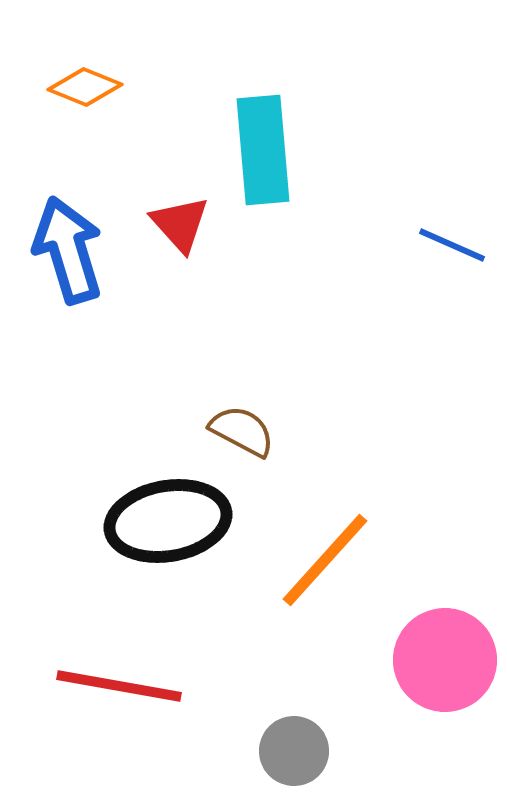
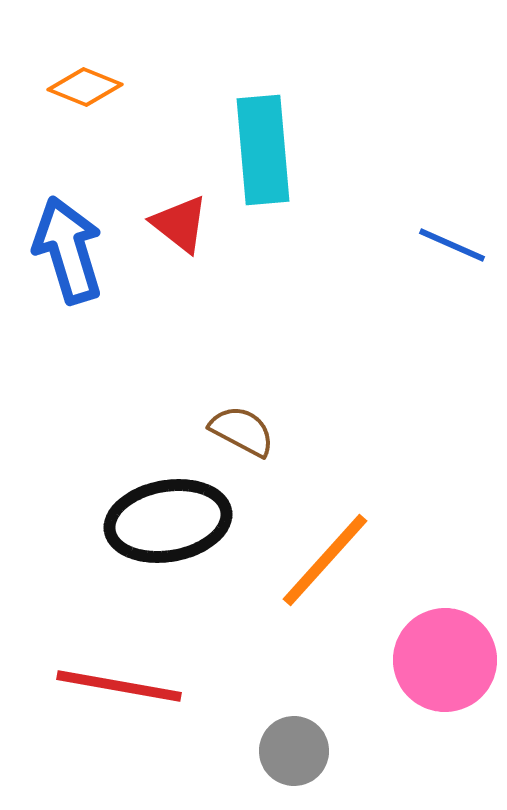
red triangle: rotated 10 degrees counterclockwise
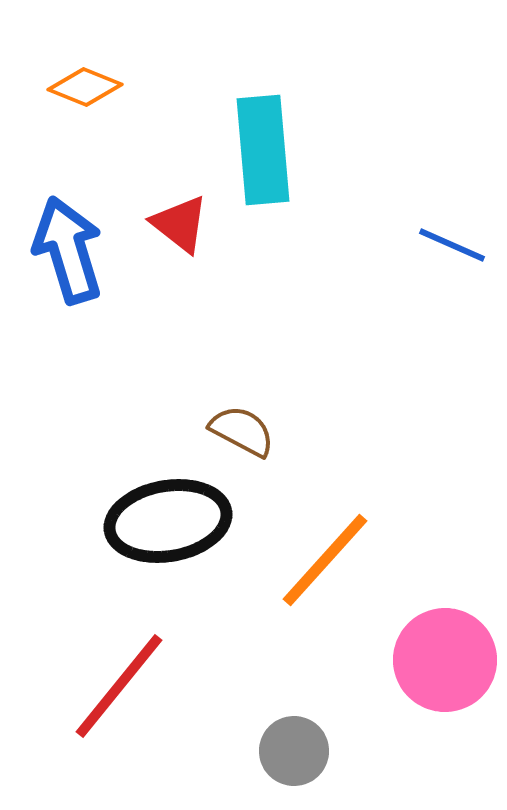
red line: rotated 61 degrees counterclockwise
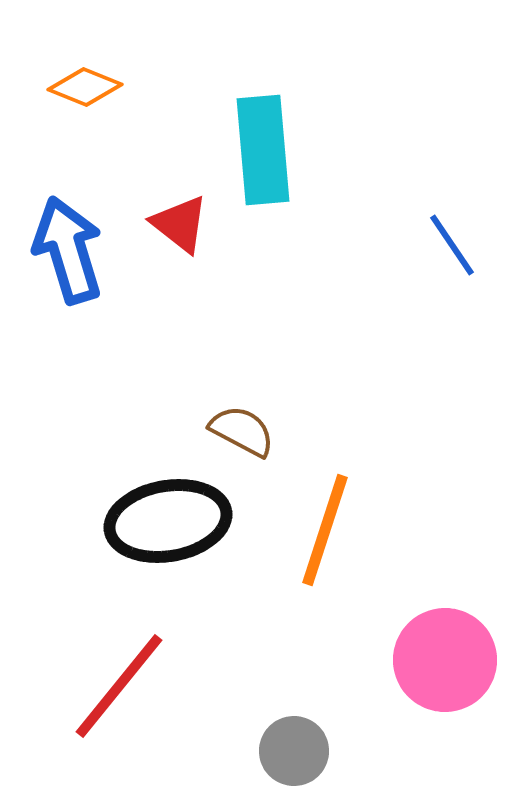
blue line: rotated 32 degrees clockwise
orange line: moved 30 px up; rotated 24 degrees counterclockwise
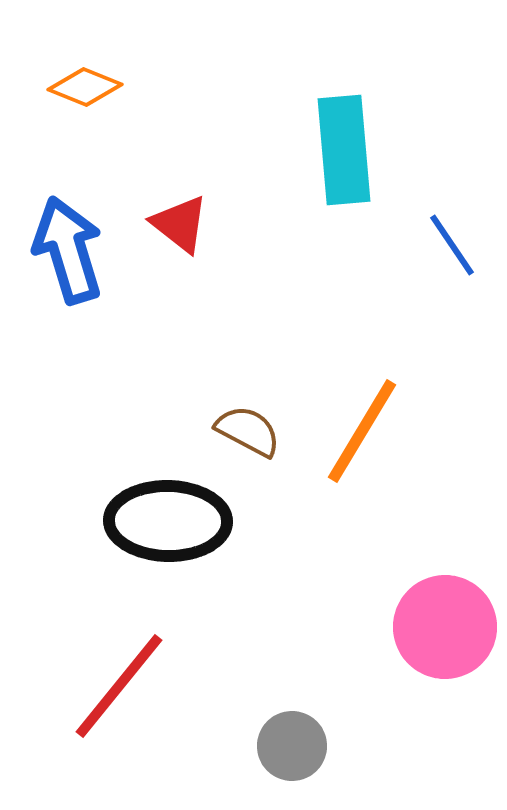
cyan rectangle: moved 81 px right
brown semicircle: moved 6 px right
black ellipse: rotated 11 degrees clockwise
orange line: moved 37 px right, 99 px up; rotated 13 degrees clockwise
pink circle: moved 33 px up
gray circle: moved 2 px left, 5 px up
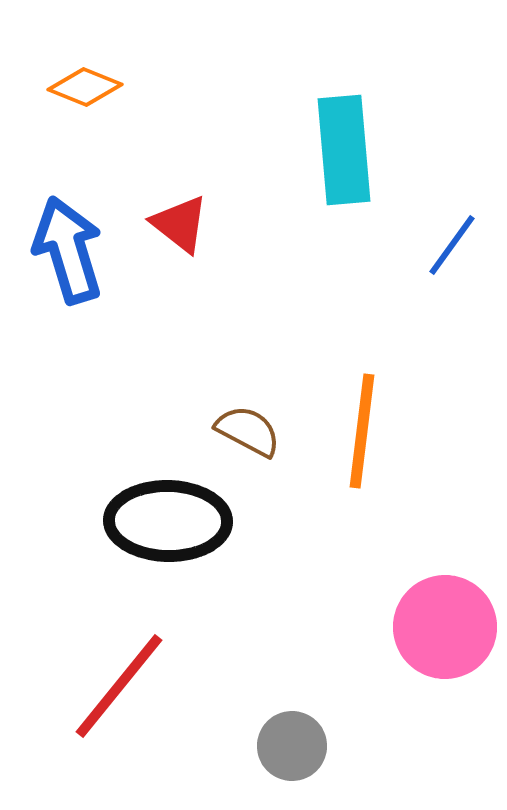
blue line: rotated 70 degrees clockwise
orange line: rotated 24 degrees counterclockwise
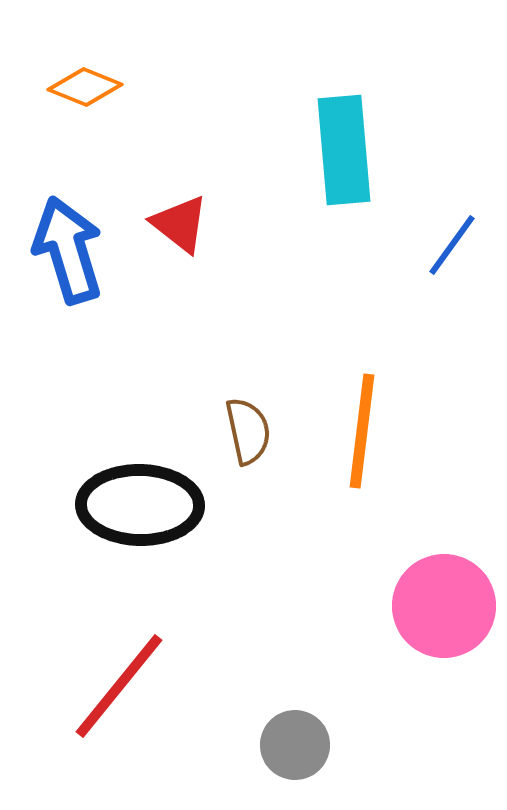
brown semicircle: rotated 50 degrees clockwise
black ellipse: moved 28 px left, 16 px up
pink circle: moved 1 px left, 21 px up
gray circle: moved 3 px right, 1 px up
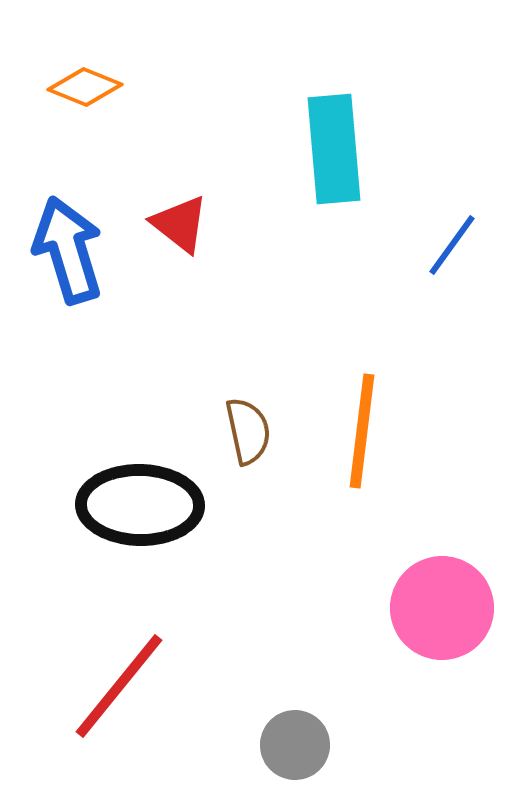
cyan rectangle: moved 10 px left, 1 px up
pink circle: moved 2 px left, 2 px down
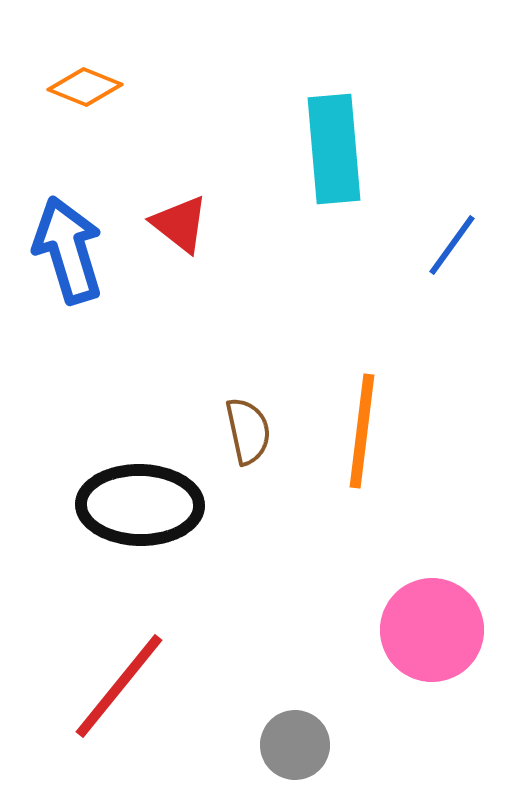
pink circle: moved 10 px left, 22 px down
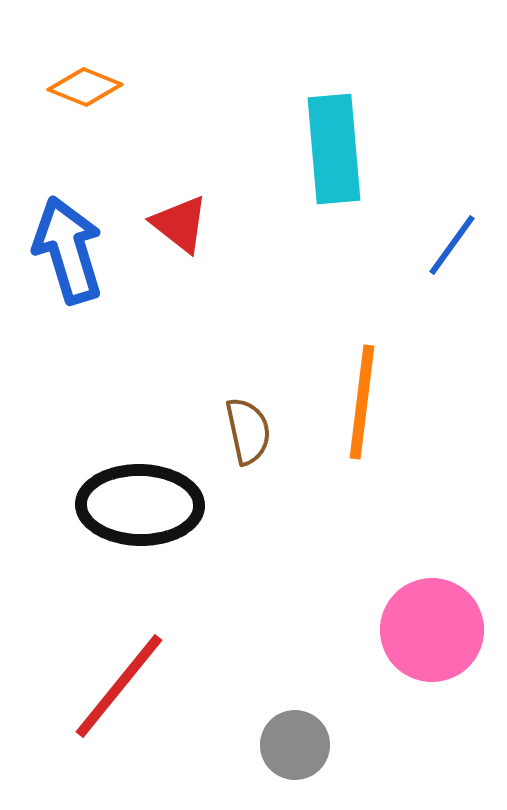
orange line: moved 29 px up
